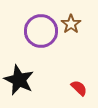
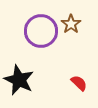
red semicircle: moved 5 px up
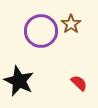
black star: moved 1 px down
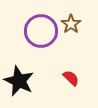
red semicircle: moved 8 px left, 5 px up
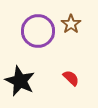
purple circle: moved 3 px left
black star: moved 1 px right
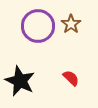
purple circle: moved 5 px up
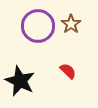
red semicircle: moved 3 px left, 7 px up
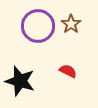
red semicircle: rotated 18 degrees counterclockwise
black star: rotated 8 degrees counterclockwise
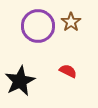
brown star: moved 2 px up
black star: rotated 28 degrees clockwise
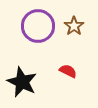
brown star: moved 3 px right, 4 px down
black star: moved 2 px right, 1 px down; rotated 20 degrees counterclockwise
